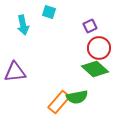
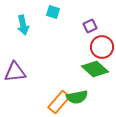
cyan square: moved 4 px right
red circle: moved 3 px right, 1 px up
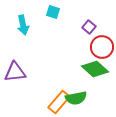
purple square: moved 1 px left, 1 px down; rotated 24 degrees counterclockwise
green semicircle: moved 1 px left, 1 px down
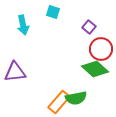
red circle: moved 1 px left, 2 px down
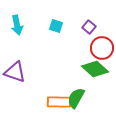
cyan square: moved 3 px right, 14 px down
cyan arrow: moved 6 px left
red circle: moved 1 px right, 1 px up
purple triangle: rotated 25 degrees clockwise
green semicircle: rotated 130 degrees clockwise
orange rectangle: rotated 50 degrees clockwise
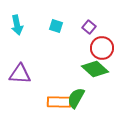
purple triangle: moved 5 px right, 2 px down; rotated 15 degrees counterclockwise
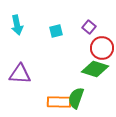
cyan square: moved 5 px down; rotated 32 degrees counterclockwise
green diamond: rotated 24 degrees counterclockwise
green semicircle: rotated 10 degrees counterclockwise
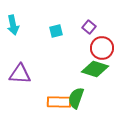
cyan arrow: moved 4 px left
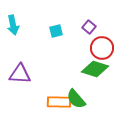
green semicircle: moved 1 px down; rotated 60 degrees counterclockwise
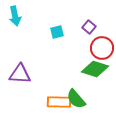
cyan arrow: moved 2 px right, 9 px up
cyan square: moved 1 px right, 1 px down
